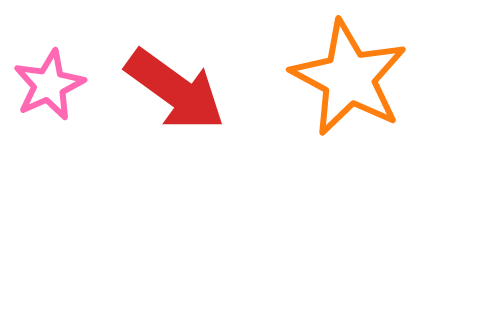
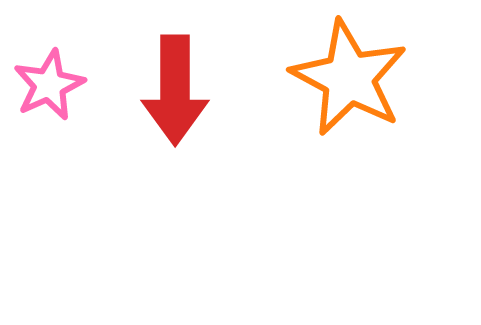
red arrow: rotated 54 degrees clockwise
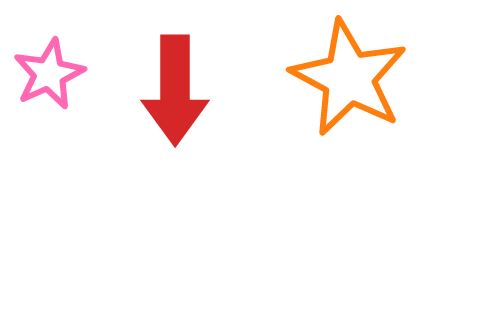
pink star: moved 11 px up
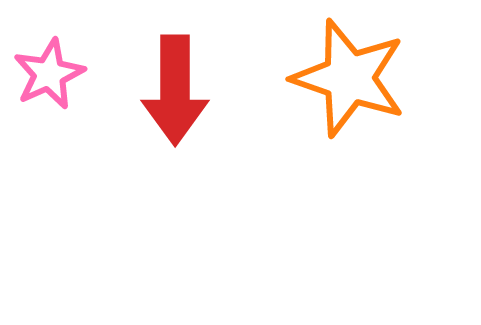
orange star: rotated 9 degrees counterclockwise
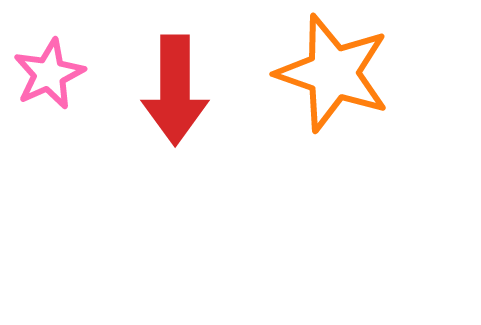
orange star: moved 16 px left, 5 px up
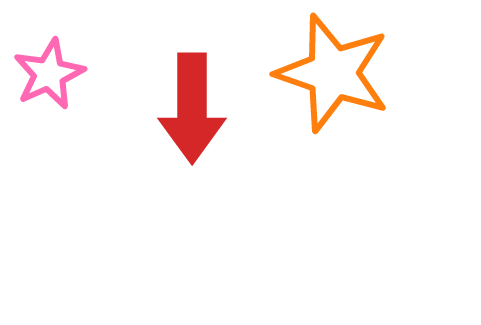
red arrow: moved 17 px right, 18 px down
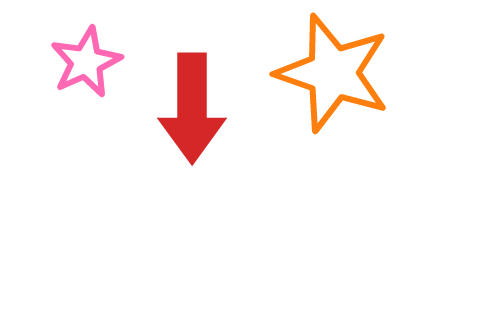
pink star: moved 37 px right, 12 px up
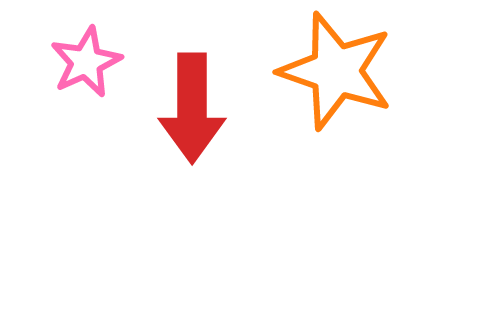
orange star: moved 3 px right, 2 px up
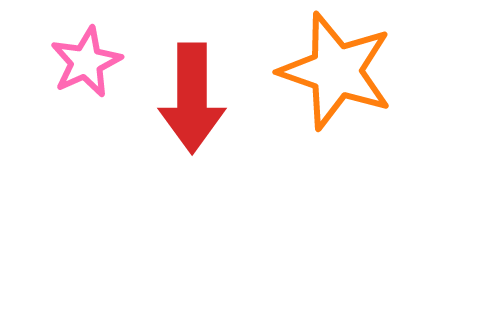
red arrow: moved 10 px up
